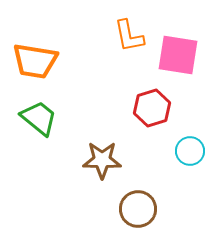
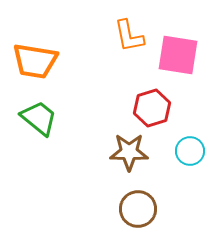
brown star: moved 27 px right, 8 px up
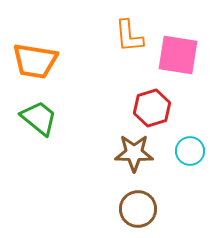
orange L-shape: rotated 6 degrees clockwise
brown star: moved 5 px right, 1 px down
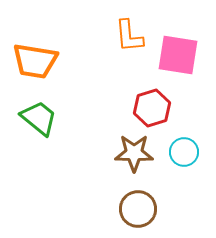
cyan circle: moved 6 px left, 1 px down
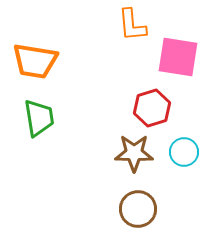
orange L-shape: moved 3 px right, 11 px up
pink square: moved 2 px down
green trapezoid: rotated 42 degrees clockwise
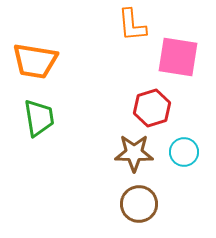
brown circle: moved 1 px right, 5 px up
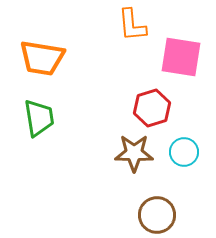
pink square: moved 3 px right
orange trapezoid: moved 7 px right, 3 px up
brown circle: moved 18 px right, 11 px down
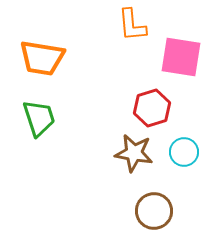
green trapezoid: rotated 9 degrees counterclockwise
brown star: rotated 9 degrees clockwise
brown circle: moved 3 px left, 4 px up
